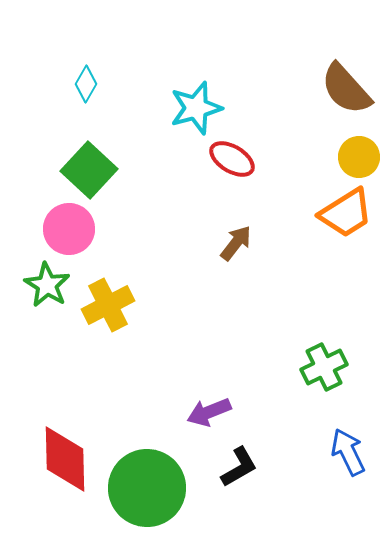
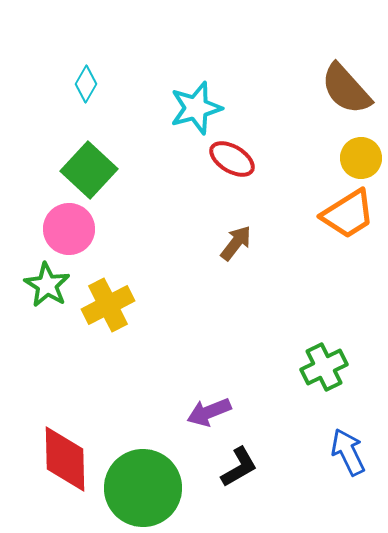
yellow circle: moved 2 px right, 1 px down
orange trapezoid: moved 2 px right, 1 px down
green circle: moved 4 px left
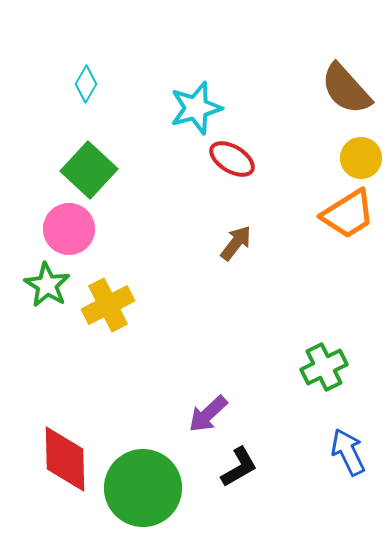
purple arrow: moved 1 px left, 2 px down; rotated 21 degrees counterclockwise
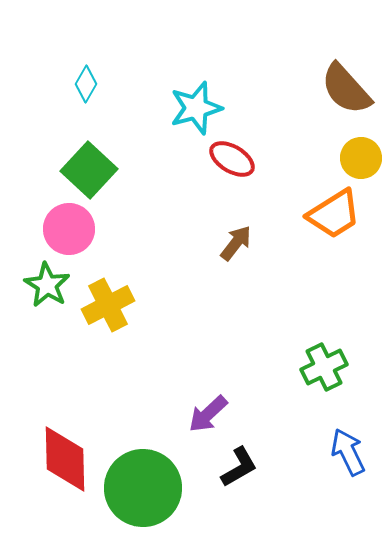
orange trapezoid: moved 14 px left
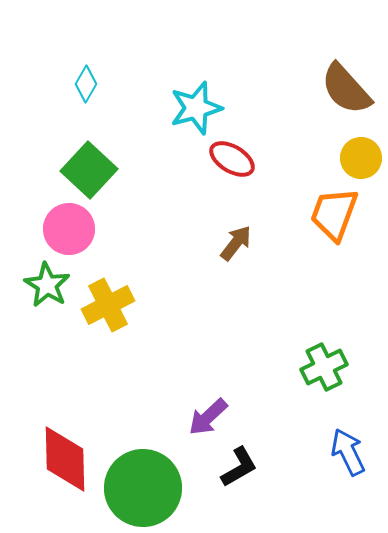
orange trapezoid: rotated 142 degrees clockwise
purple arrow: moved 3 px down
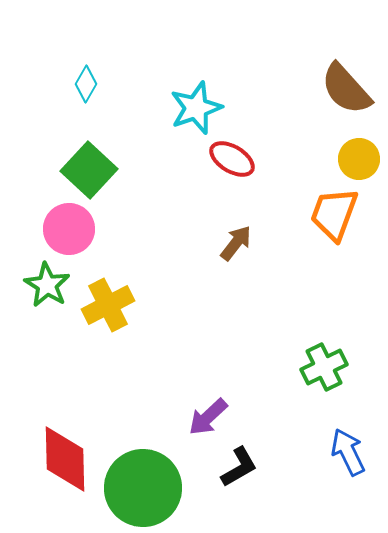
cyan star: rotated 4 degrees counterclockwise
yellow circle: moved 2 px left, 1 px down
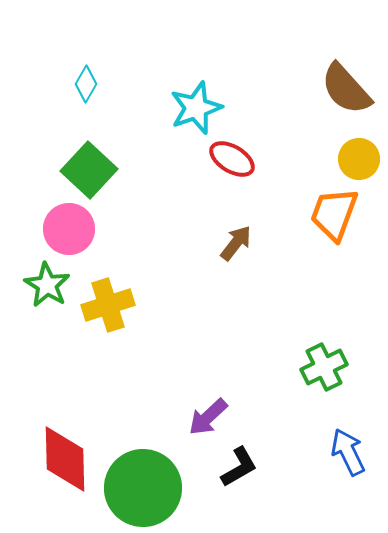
yellow cross: rotated 9 degrees clockwise
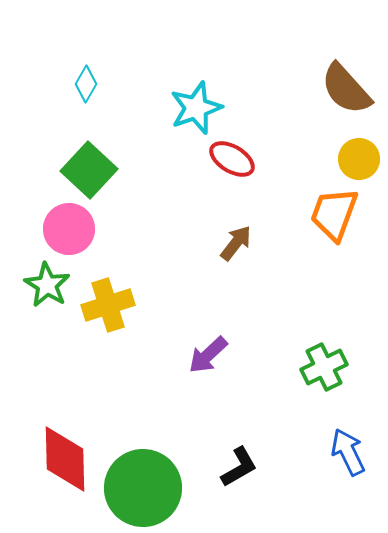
purple arrow: moved 62 px up
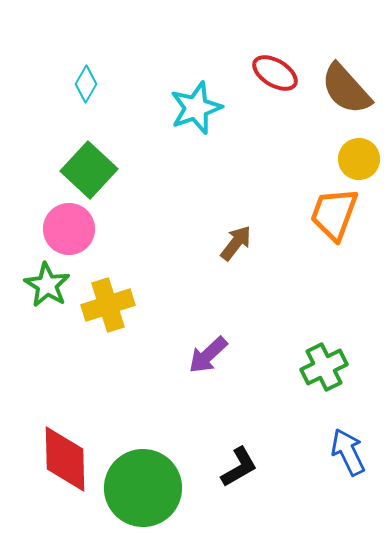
red ellipse: moved 43 px right, 86 px up
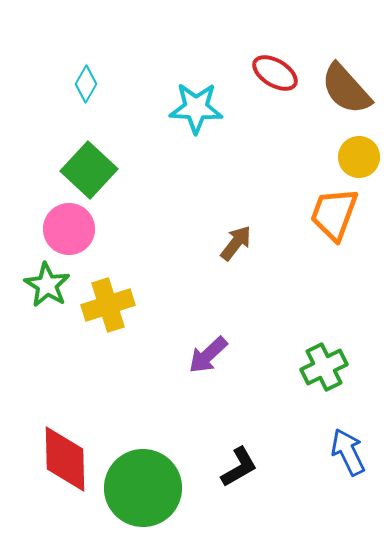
cyan star: rotated 22 degrees clockwise
yellow circle: moved 2 px up
